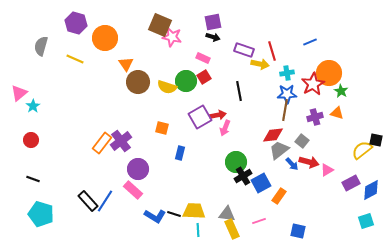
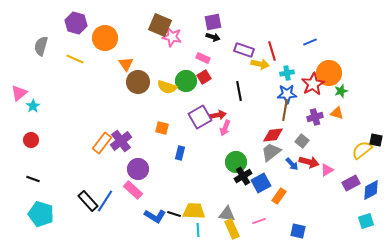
green star at (341, 91): rotated 24 degrees clockwise
gray trapezoid at (279, 150): moved 8 px left, 2 px down
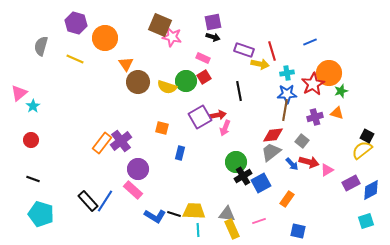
black square at (376, 140): moved 9 px left, 4 px up; rotated 16 degrees clockwise
orange rectangle at (279, 196): moved 8 px right, 3 px down
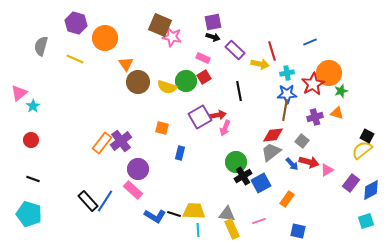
purple rectangle at (244, 50): moved 9 px left; rotated 24 degrees clockwise
purple rectangle at (351, 183): rotated 24 degrees counterclockwise
cyan pentagon at (41, 214): moved 12 px left
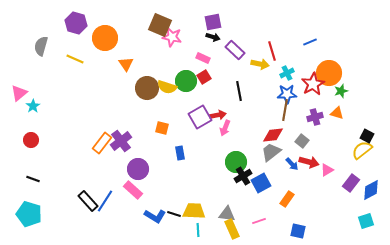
cyan cross at (287, 73): rotated 16 degrees counterclockwise
brown circle at (138, 82): moved 9 px right, 6 px down
blue rectangle at (180, 153): rotated 24 degrees counterclockwise
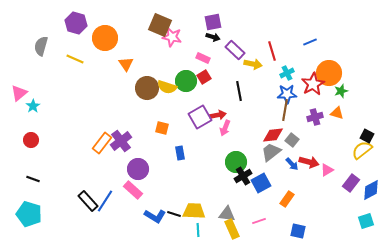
yellow arrow at (260, 64): moved 7 px left
gray square at (302, 141): moved 10 px left, 1 px up
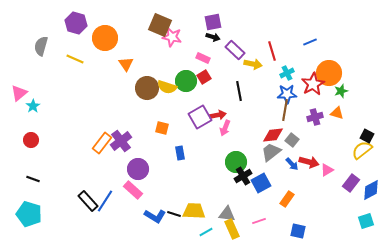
cyan line at (198, 230): moved 8 px right, 2 px down; rotated 64 degrees clockwise
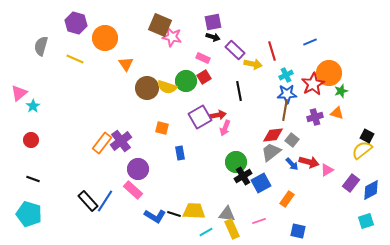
cyan cross at (287, 73): moved 1 px left, 2 px down
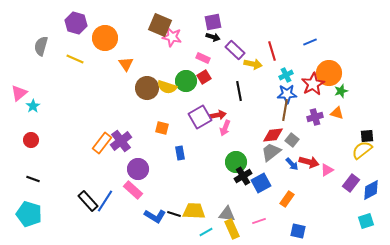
black square at (367, 136): rotated 32 degrees counterclockwise
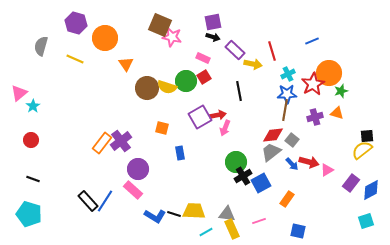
blue line at (310, 42): moved 2 px right, 1 px up
cyan cross at (286, 75): moved 2 px right, 1 px up
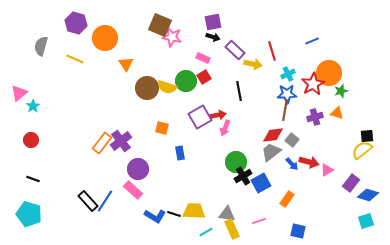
blue diamond at (371, 190): moved 3 px left, 5 px down; rotated 45 degrees clockwise
